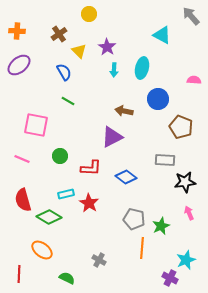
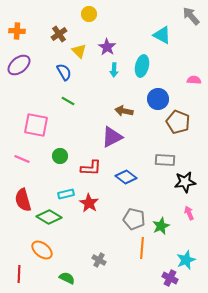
cyan ellipse: moved 2 px up
brown pentagon: moved 3 px left, 5 px up
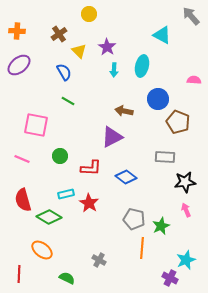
gray rectangle: moved 3 px up
pink arrow: moved 3 px left, 3 px up
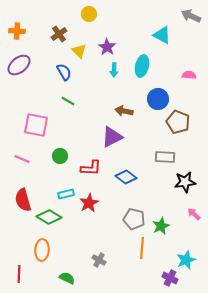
gray arrow: rotated 24 degrees counterclockwise
pink semicircle: moved 5 px left, 5 px up
red star: rotated 12 degrees clockwise
pink arrow: moved 8 px right, 4 px down; rotated 24 degrees counterclockwise
orange ellipse: rotated 55 degrees clockwise
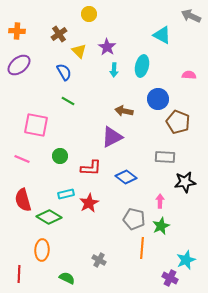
pink arrow: moved 34 px left, 13 px up; rotated 48 degrees clockwise
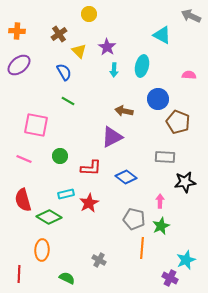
pink line: moved 2 px right
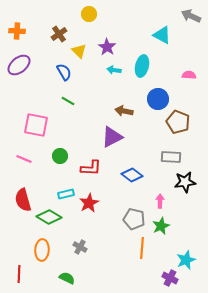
cyan arrow: rotated 96 degrees clockwise
gray rectangle: moved 6 px right
blue diamond: moved 6 px right, 2 px up
gray cross: moved 19 px left, 13 px up
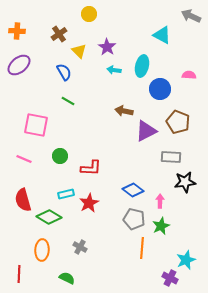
blue circle: moved 2 px right, 10 px up
purple triangle: moved 34 px right, 6 px up
blue diamond: moved 1 px right, 15 px down
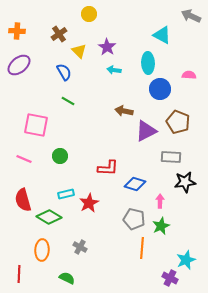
cyan ellipse: moved 6 px right, 3 px up; rotated 15 degrees counterclockwise
red L-shape: moved 17 px right
blue diamond: moved 2 px right, 6 px up; rotated 20 degrees counterclockwise
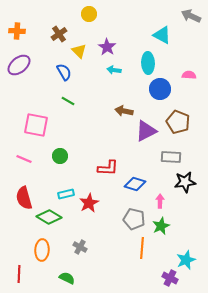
red semicircle: moved 1 px right, 2 px up
